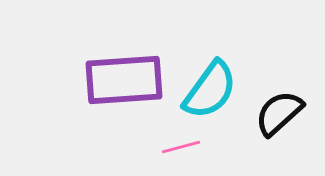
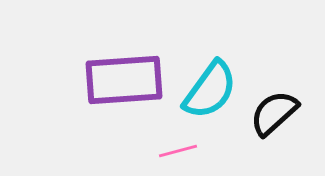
black semicircle: moved 5 px left
pink line: moved 3 px left, 4 px down
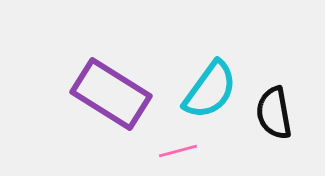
purple rectangle: moved 13 px left, 14 px down; rotated 36 degrees clockwise
black semicircle: rotated 58 degrees counterclockwise
